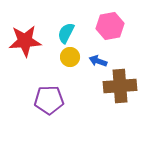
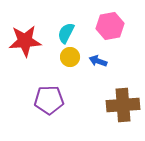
brown cross: moved 3 px right, 19 px down
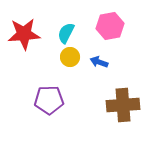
red star: moved 1 px left, 7 px up
blue arrow: moved 1 px right, 1 px down
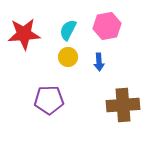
pink hexagon: moved 3 px left
cyan semicircle: moved 2 px right, 3 px up
yellow circle: moved 2 px left
blue arrow: rotated 114 degrees counterclockwise
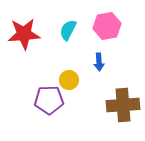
yellow circle: moved 1 px right, 23 px down
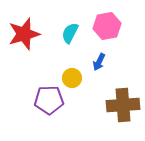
cyan semicircle: moved 2 px right, 3 px down
red star: rotated 12 degrees counterclockwise
blue arrow: rotated 30 degrees clockwise
yellow circle: moved 3 px right, 2 px up
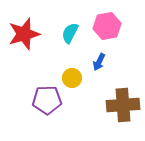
purple pentagon: moved 2 px left
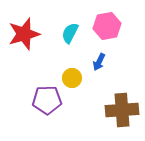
brown cross: moved 1 px left, 5 px down
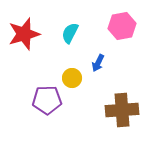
pink hexagon: moved 15 px right
blue arrow: moved 1 px left, 1 px down
